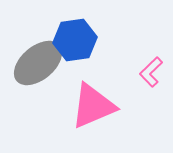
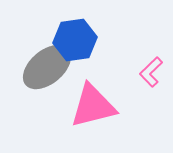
gray ellipse: moved 9 px right, 4 px down
pink triangle: rotated 9 degrees clockwise
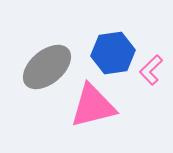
blue hexagon: moved 38 px right, 13 px down
pink L-shape: moved 2 px up
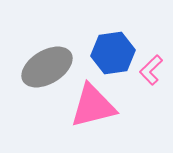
gray ellipse: rotated 9 degrees clockwise
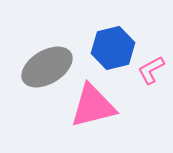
blue hexagon: moved 5 px up; rotated 6 degrees counterclockwise
pink L-shape: rotated 16 degrees clockwise
